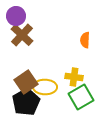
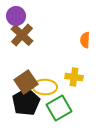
green square: moved 22 px left, 11 px down
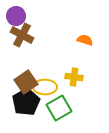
brown cross: rotated 15 degrees counterclockwise
orange semicircle: rotated 105 degrees clockwise
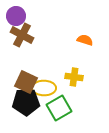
brown square: rotated 30 degrees counterclockwise
yellow ellipse: moved 1 px left, 1 px down
black pentagon: rotated 28 degrees clockwise
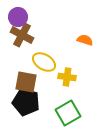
purple circle: moved 2 px right, 1 px down
yellow cross: moved 7 px left
brown square: rotated 15 degrees counterclockwise
yellow ellipse: moved 26 px up; rotated 30 degrees clockwise
black pentagon: rotated 16 degrees clockwise
green square: moved 9 px right, 5 px down
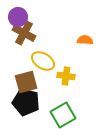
brown cross: moved 2 px right, 2 px up
orange semicircle: rotated 14 degrees counterclockwise
yellow ellipse: moved 1 px left, 1 px up
yellow cross: moved 1 px left, 1 px up
brown square: rotated 25 degrees counterclockwise
green square: moved 5 px left, 2 px down
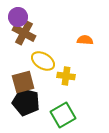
brown square: moved 3 px left
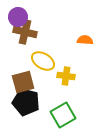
brown cross: moved 1 px right, 1 px up; rotated 15 degrees counterclockwise
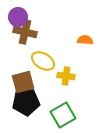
black pentagon: rotated 20 degrees counterclockwise
